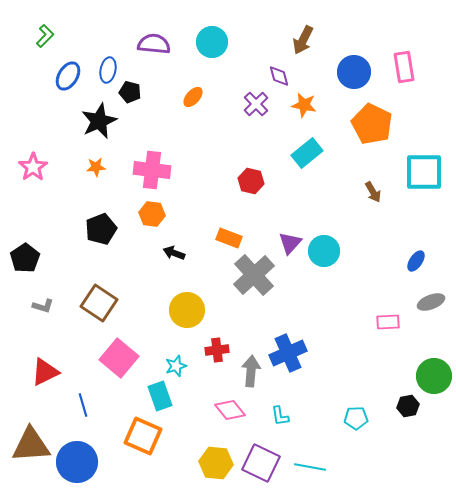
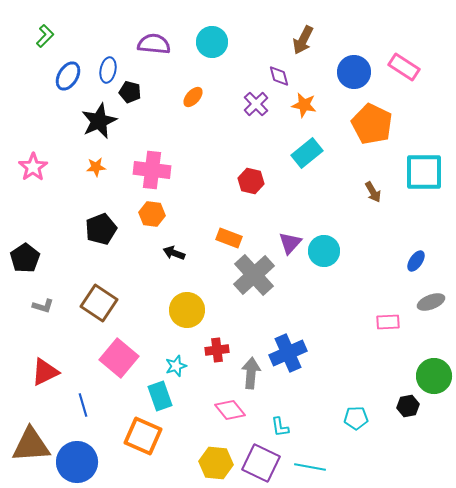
pink rectangle at (404, 67): rotated 48 degrees counterclockwise
gray arrow at (251, 371): moved 2 px down
cyan L-shape at (280, 416): moved 11 px down
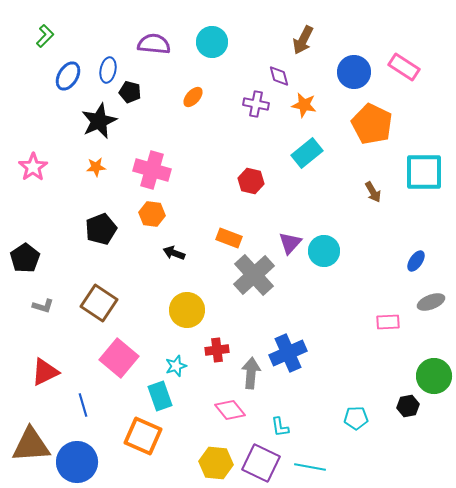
purple cross at (256, 104): rotated 35 degrees counterclockwise
pink cross at (152, 170): rotated 9 degrees clockwise
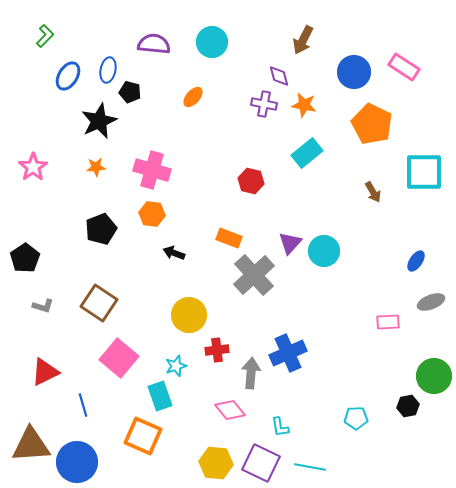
purple cross at (256, 104): moved 8 px right
yellow circle at (187, 310): moved 2 px right, 5 px down
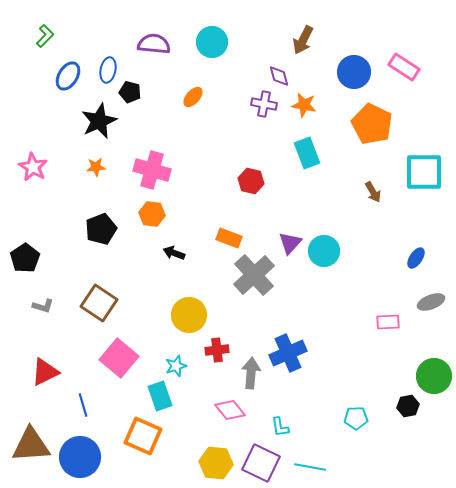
cyan rectangle at (307, 153): rotated 72 degrees counterclockwise
pink star at (33, 167): rotated 8 degrees counterclockwise
blue ellipse at (416, 261): moved 3 px up
blue circle at (77, 462): moved 3 px right, 5 px up
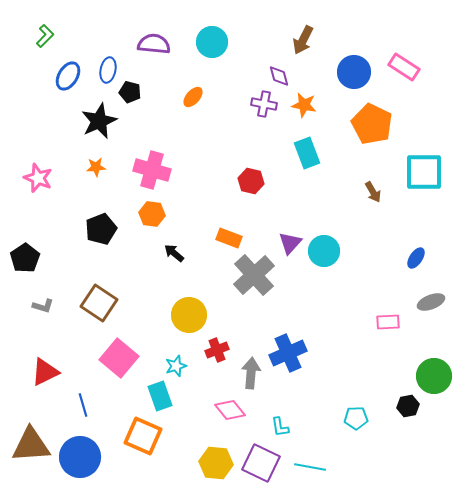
pink star at (33, 167): moved 5 px right, 11 px down; rotated 8 degrees counterclockwise
black arrow at (174, 253): rotated 20 degrees clockwise
red cross at (217, 350): rotated 15 degrees counterclockwise
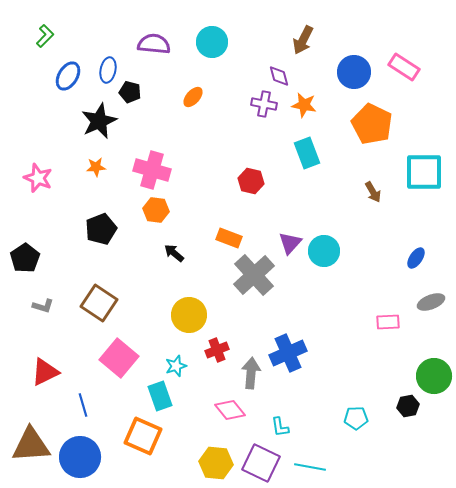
orange hexagon at (152, 214): moved 4 px right, 4 px up
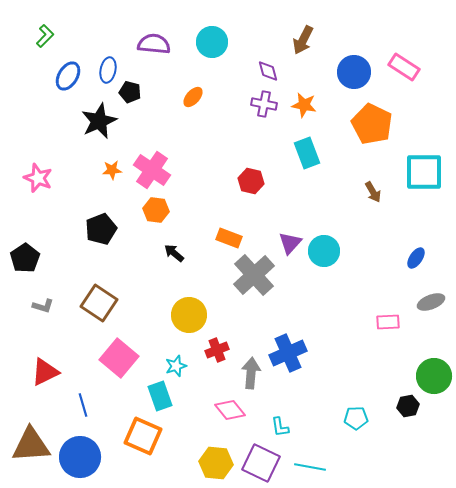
purple diamond at (279, 76): moved 11 px left, 5 px up
orange star at (96, 167): moved 16 px right, 3 px down
pink cross at (152, 170): rotated 18 degrees clockwise
